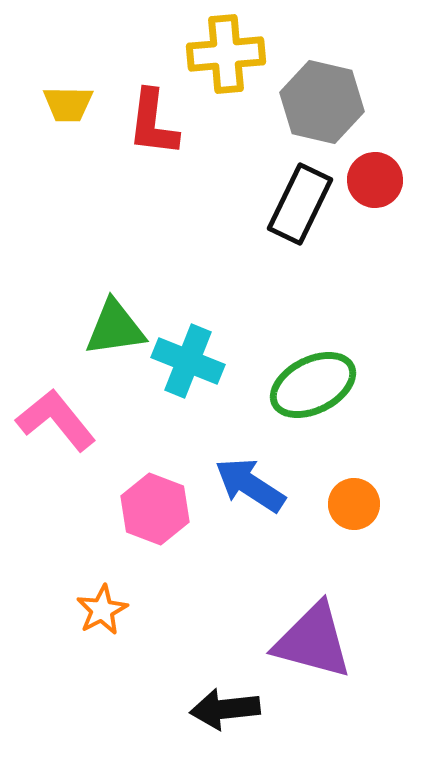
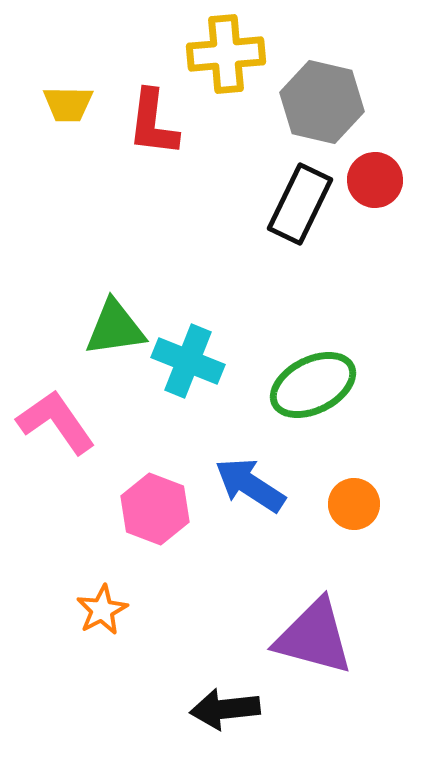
pink L-shape: moved 2 px down; rotated 4 degrees clockwise
purple triangle: moved 1 px right, 4 px up
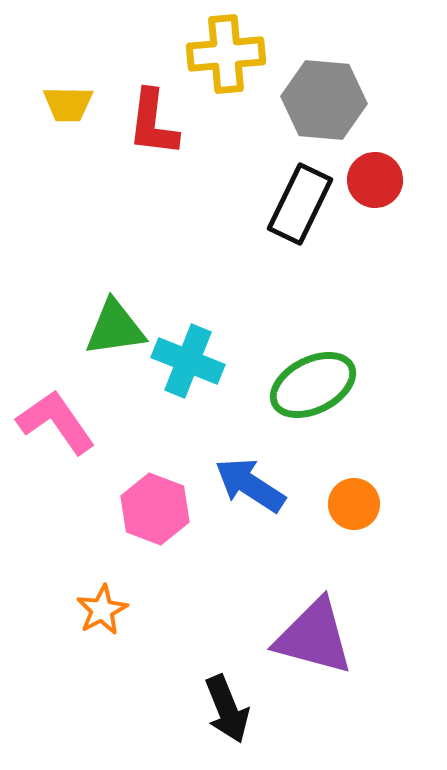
gray hexagon: moved 2 px right, 2 px up; rotated 8 degrees counterclockwise
black arrow: moved 2 px right; rotated 106 degrees counterclockwise
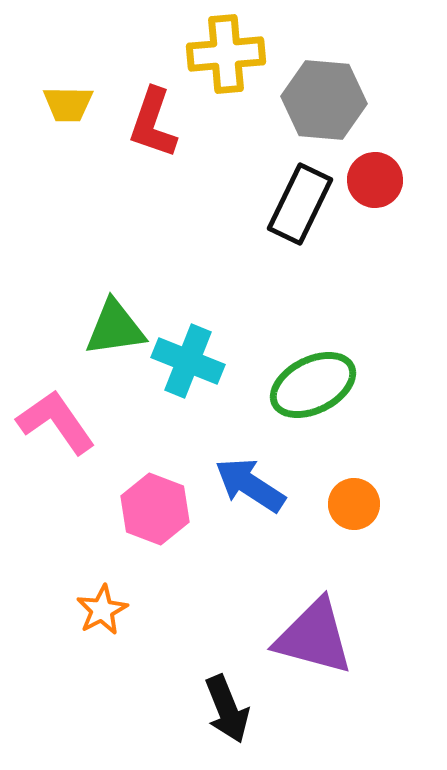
red L-shape: rotated 12 degrees clockwise
